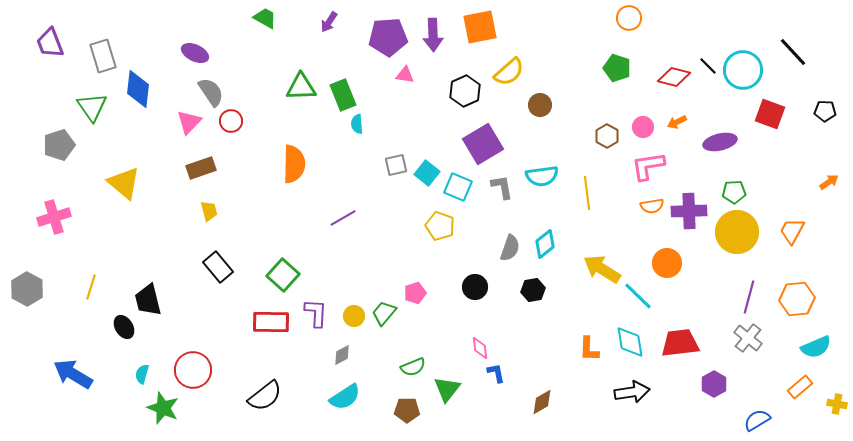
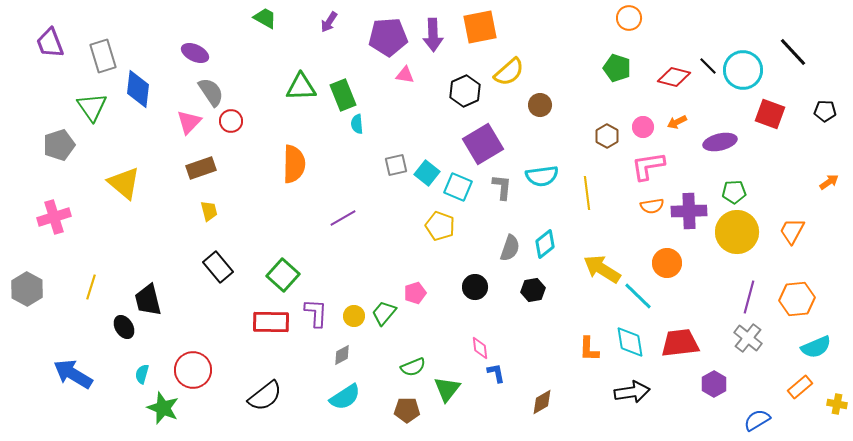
gray L-shape at (502, 187): rotated 16 degrees clockwise
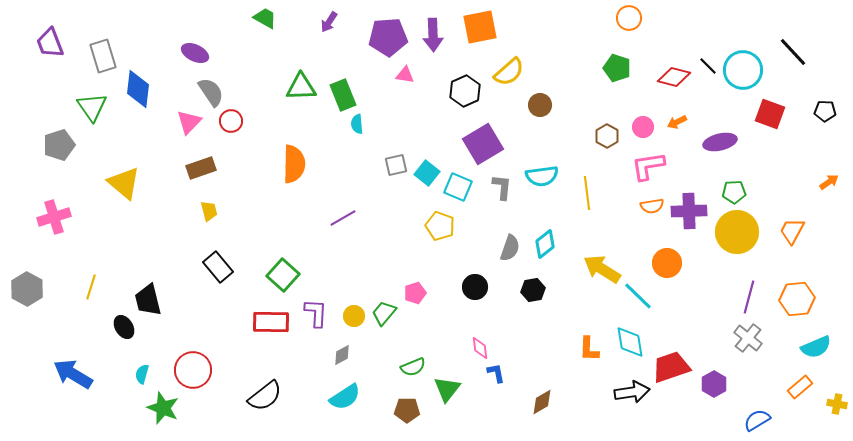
red trapezoid at (680, 343): moved 9 px left, 24 px down; rotated 12 degrees counterclockwise
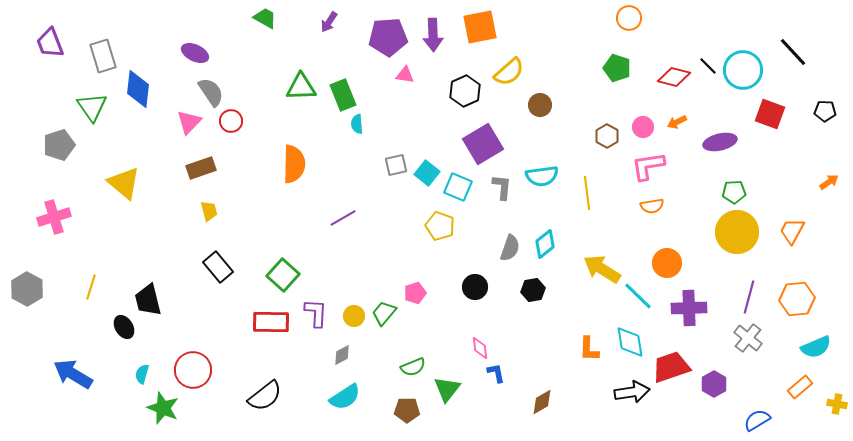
purple cross at (689, 211): moved 97 px down
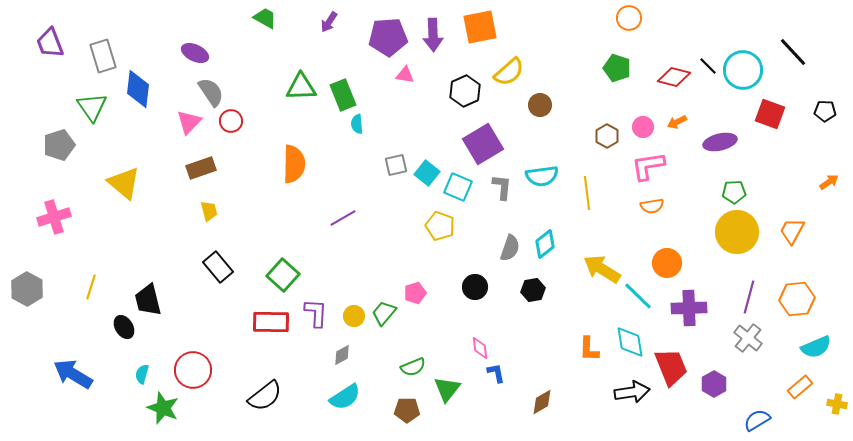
red trapezoid at (671, 367): rotated 87 degrees clockwise
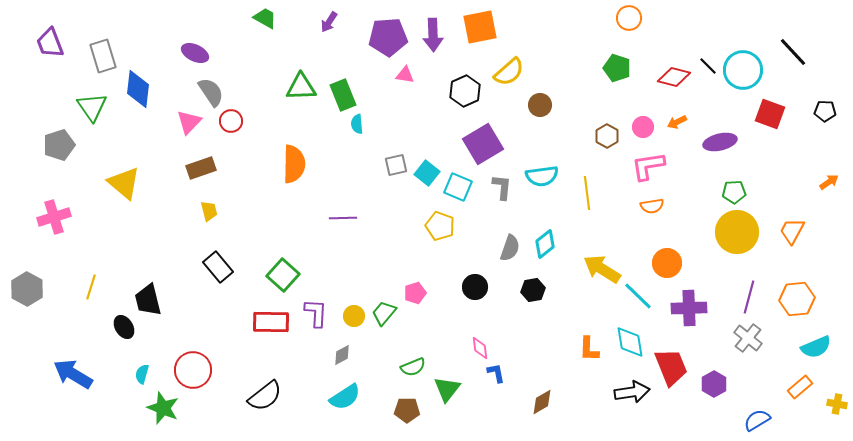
purple line at (343, 218): rotated 28 degrees clockwise
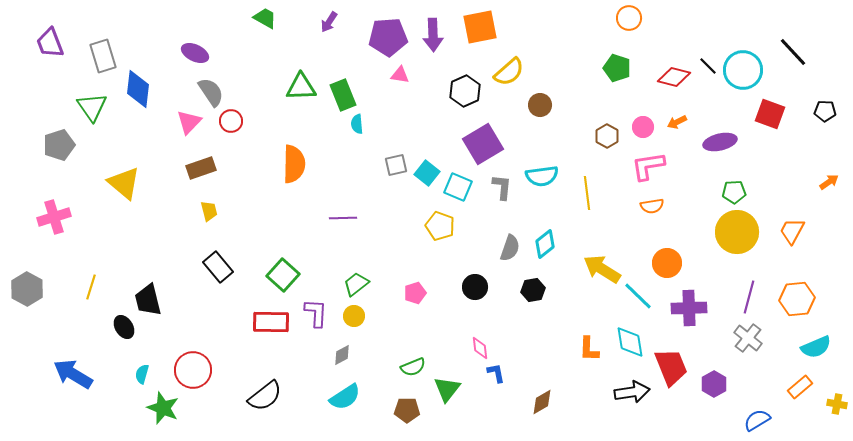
pink triangle at (405, 75): moved 5 px left
green trapezoid at (384, 313): moved 28 px left, 29 px up; rotated 12 degrees clockwise
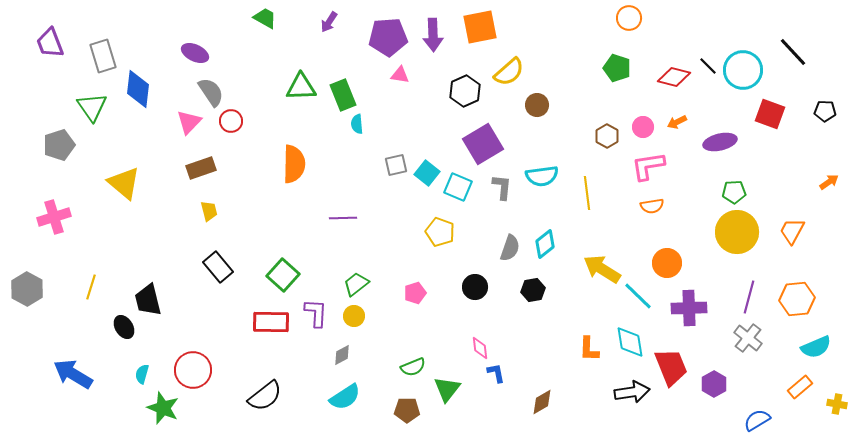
brown circle at (540, 105): moved 3 px left
yellow pentagon at (440, 226): moved 6 px down
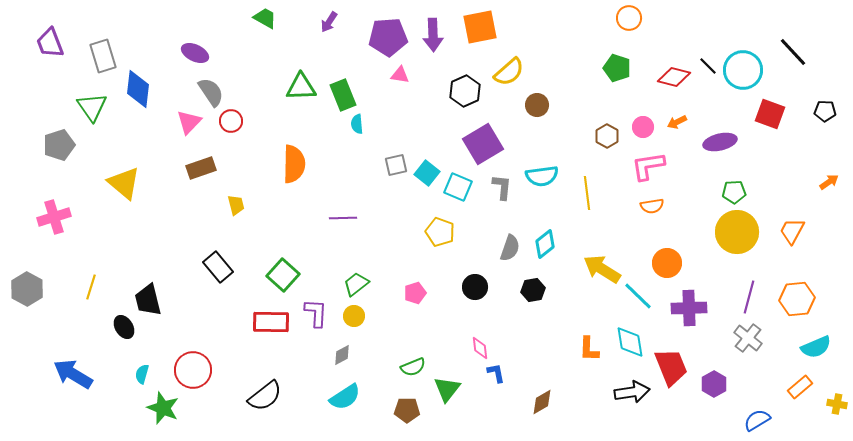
yellow trapezoid at (209, 211): moved 27 px right, 6 px up
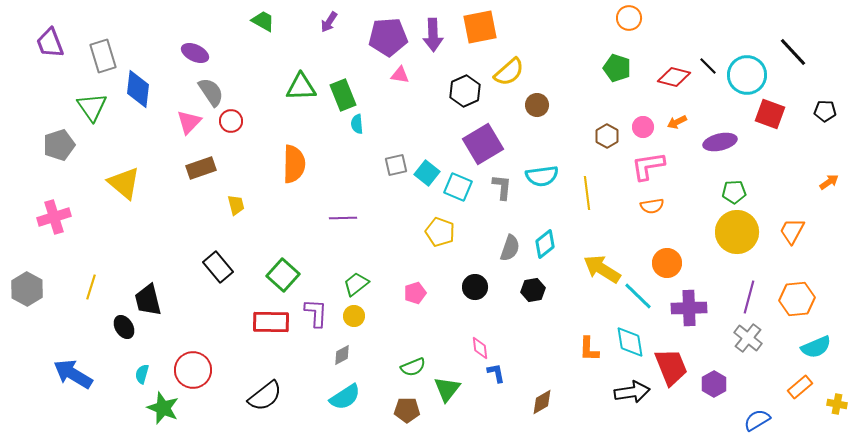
green trapezoid at (265, 18): moved 2 px left, 3 px down
cyan circle at (743, 70): moved 4 px right, 5 px down
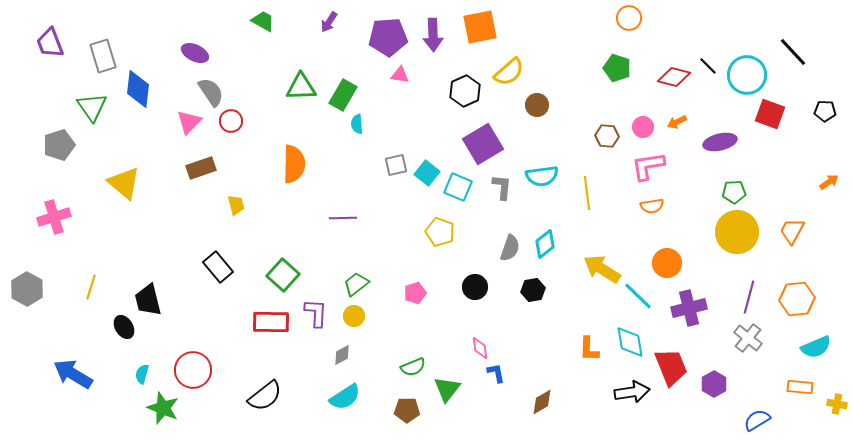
green rectangle at (343, 95): rotated 52 degrees clockwise
brown hexagon at (607, 136): rotated 25 degrees counterclockwise
purple cross at (689, 308): rotated 12 degrees counterclockwise
orange rectangle at (800, 387): rotated 45 degrees clockwise
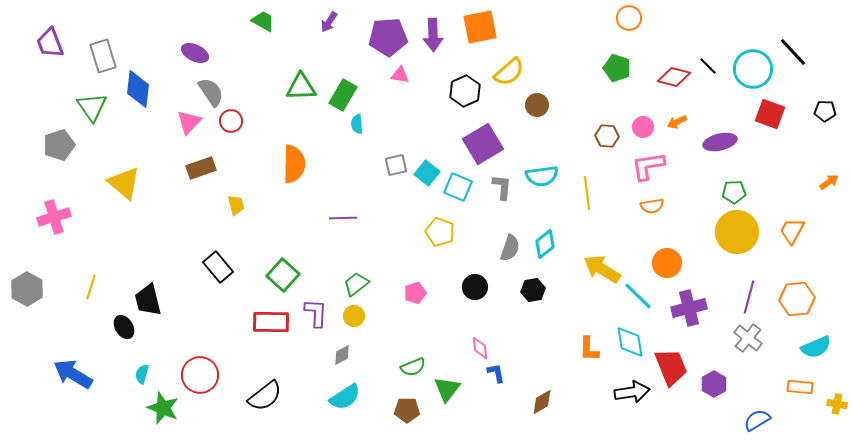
cyan circle at (747, 75): moved 6 px right, 6 px up
red circle at (193, 370): moved 7 px right, 5 px down
